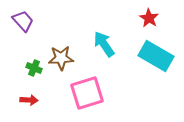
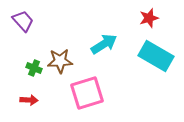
red star: rotated 24 degrees clockwise
cyan arrow: rotated 92 degrees clockwise
brown star: moved 1 px left, 3 px down
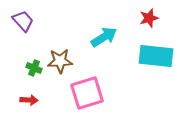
cyan arrow: moved 7 px up
cyan rectangle: rotated 24 degrees counterclockwise
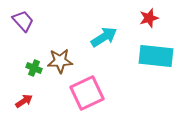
pink square: rotated 8 degrees counterclockwise
red arrow: moved 5 px left, 1 px down; rotated 36 degrees counterclockwise
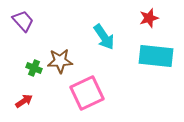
cyan arrow: rotated 88 degrees clockwise
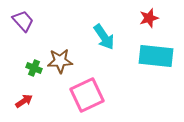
pink square: moved 2 px down
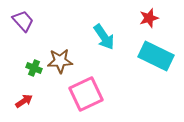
cyan rectangle: rotated 20 degrees clockwise
pink square: moved 1 px left, 1 px up
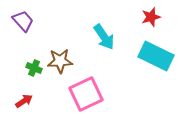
red star: moved 2 px right, 1 px up
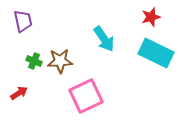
purple trapezoid: rotated 30 degrees clockwise
cyan arrow: moved 2 px down
cyan rectangle: moved 3 px up
green cross: moved 7 px up
pink square: moved 2 px down
red arrow: moved 5 px left, 8 px up
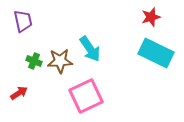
cyan arrow: moved 14 px left, 10 px down
